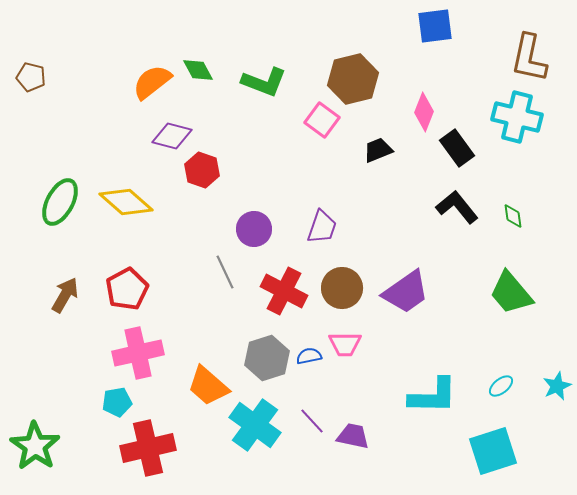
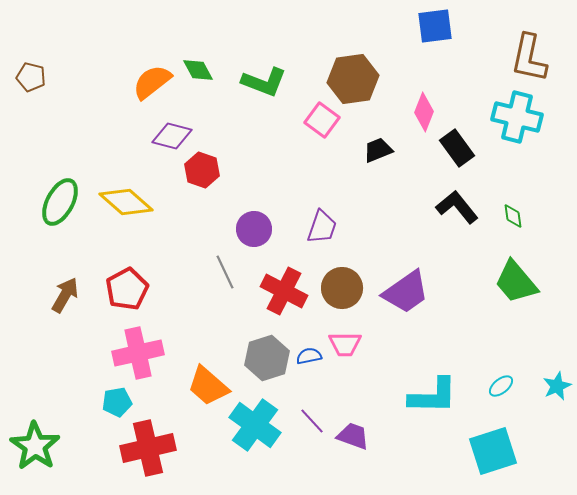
brown hexagon at (353, 79): rotated 6 degrees clockwise
green trapezoid at (511, 293): moved 5 px right, 11 px up
purple trapezoid at (353, 436): rotated 8 degrees clockwise
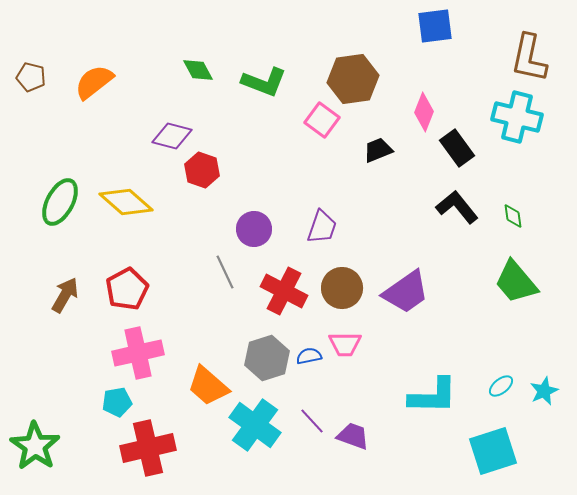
orange semicircle at (152, 82): moved 58 px left
cyan star at (557, 386): moved 13 px left, 5 px down
